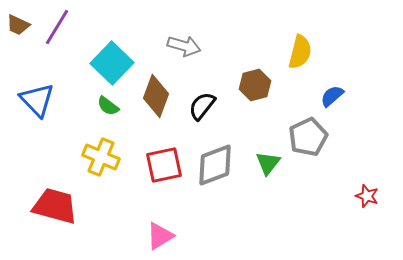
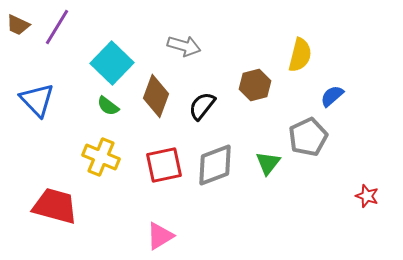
yellow semicircle: moved 3 px down
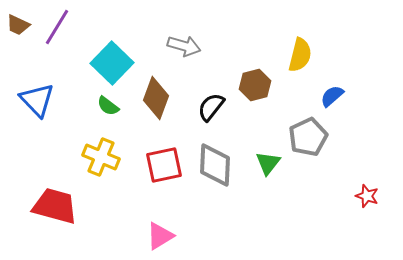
brown diamond: moved 2 px down
black semicircle: moved 9 px right, 1 px down
gray diamond: rotated 66 degrees counterclockwise
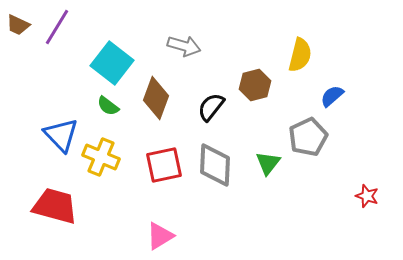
cyan square: rotated 6 degrees counterclockwise
blue triangle: moved 24 px right, 35 px down
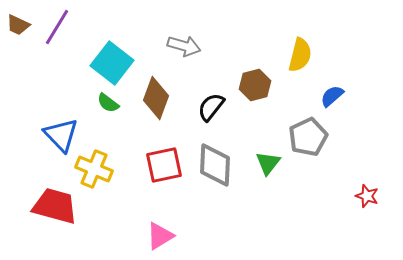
green semicircle: moved 3 px up
yellow cross: moved 7 px left, 12 px down
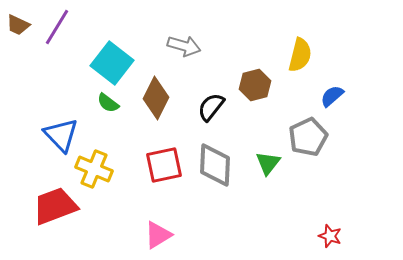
brown diamond: rotated 6 degrees clockwise
red star: moved 37 px left, 40 px down
red trapezoid: rotated 36 degrees counterclockwise
pink triangle: moved 2 px left, 1 px up
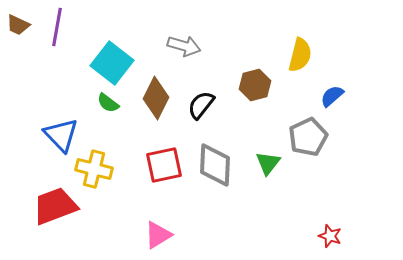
purple line: rotated 21 degrees counterclockwise
black semicircle: moved 10 px left, 2 px up
yellow cross: rotated 9 degrees counterclockwise
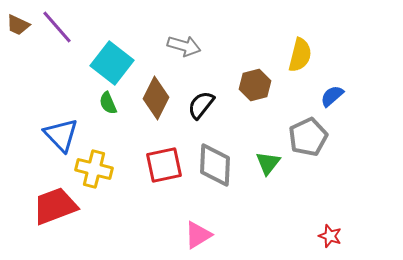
purple line: rotated 51 degrees counterclockwise
green semicircle: rotated 30 degrees clockwise
pink triangle: moved 40 px right
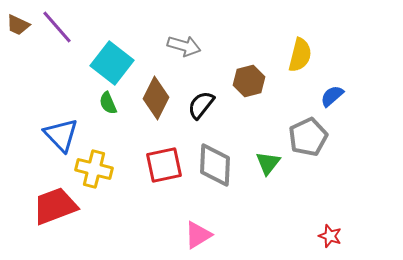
brown hexagon: moved 6 px left, 4 px up
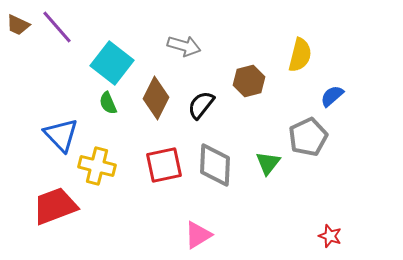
yellow cross: moved 3 px right, 3 px up
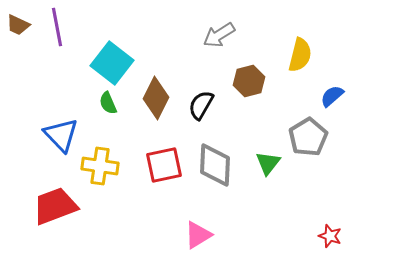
purple line: rotated 30 degrees clockwise
gray arrow: moved 35 px right, 11 px up; rotated 132 degrees clockwise
black semicircle: rotated 8 degrees counterclockwise
gray pentagon: rotated 6 degrees counterclockwise
yellow cross: moved 3 px right; rotated 6 degrees counterclockwise
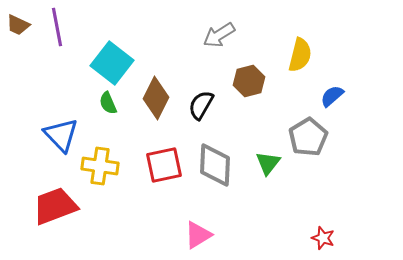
red star: moved 7 px left, 2 px down
